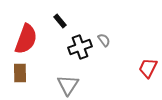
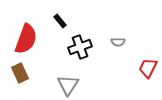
gray semicircle: moved 14 px right, 2 px down; rotated 128 degrees clockwise
brown rectangle: rotated 24 degrees counterclockwise
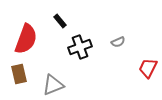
gray semicircle: rotated 24 degrees counterclockwise
brown rectangle: moved 1 px left, 1 px down; rotated 12 degrees clockwise
gray triangle: moved 15 px left; rotated 35 degrees clockwise
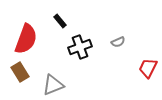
brown rectangle: moved 1 px right, 2 px up; rotated 18 degrees counterclockwise
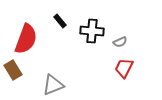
gray semicircle: moved 2 px right
black cross: moved 12 px right, 16 px up; rotated 25 degrees clockwise
red trapezoid: moved 24 px left
brown rectangle: moved 7 px left, 2 px up
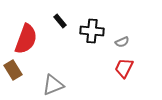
gray semicircle: moved 2 px right
